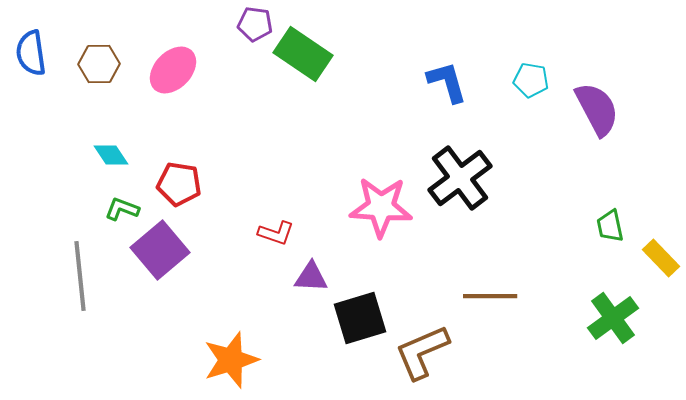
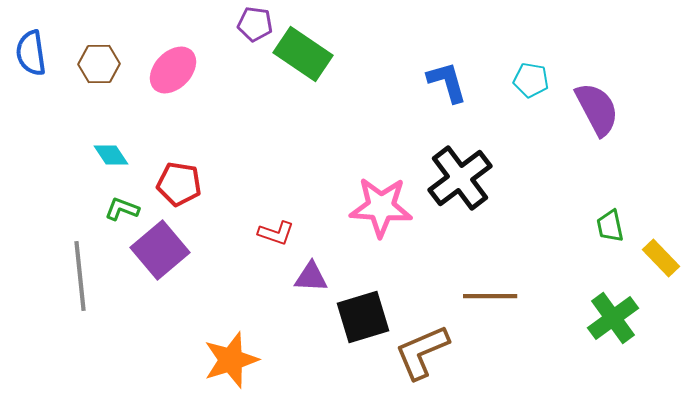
black square: moved 3 px right, 1 px up
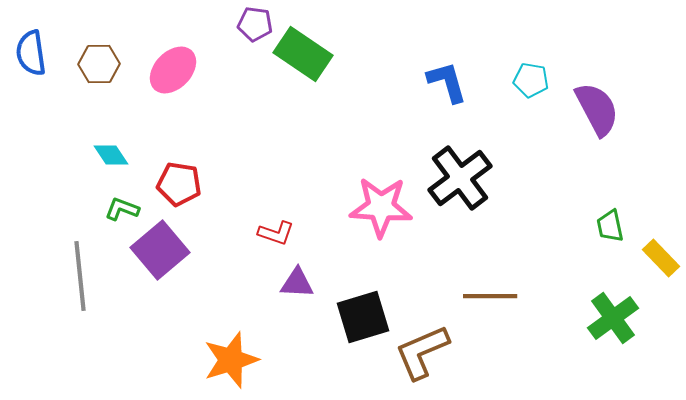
purple triangle: moved 14 px left, 6 px down
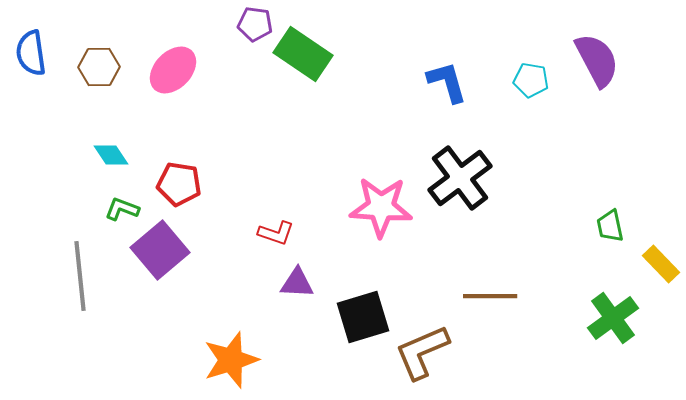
brown hexagon: moved 3 px down
purple semicircle: moved 49 px up
yellow rectangle: moved 6 px down
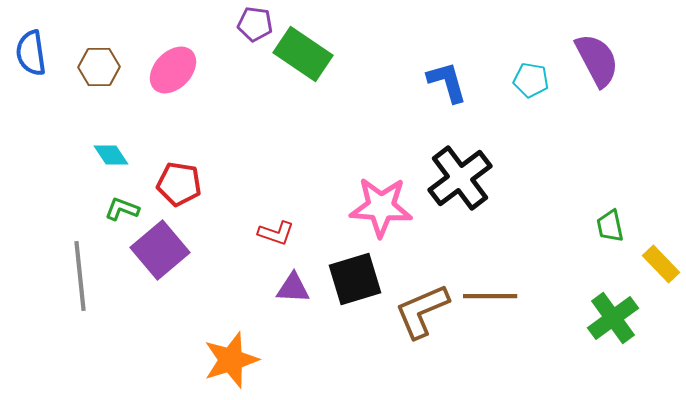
purple triangle: moved 4 px left, 5 px down
black square: moved 8 px left, 38 px up
brown L-shape: moved 41 px up
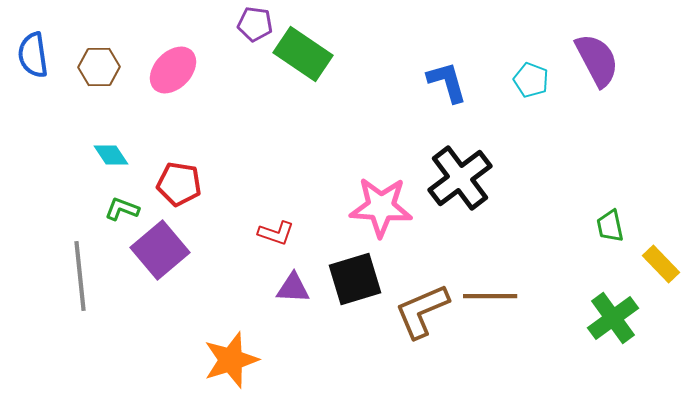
blue semicircle: moved 2 px right, 2 px down
cyan pentagon: rotated 12 degrees clockwise
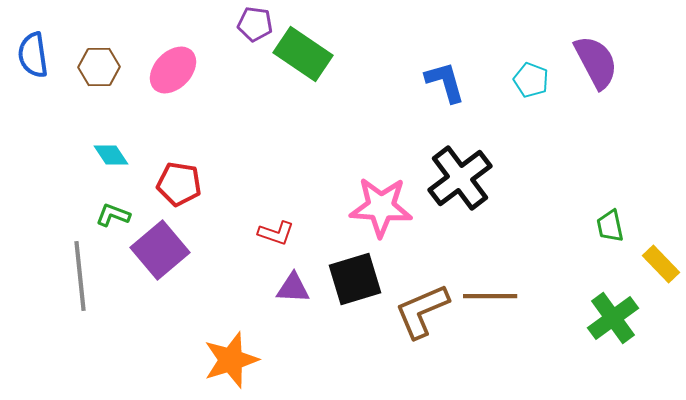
purple semicircle: moved 1 px left, 2 px down
blue L-shape: moved 2 px left
green L-shape: moved 9 px left, 6 px down
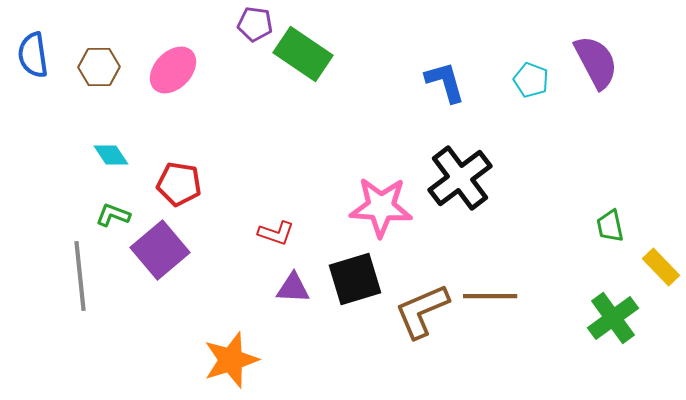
yellow rectangle: moved 3 px down
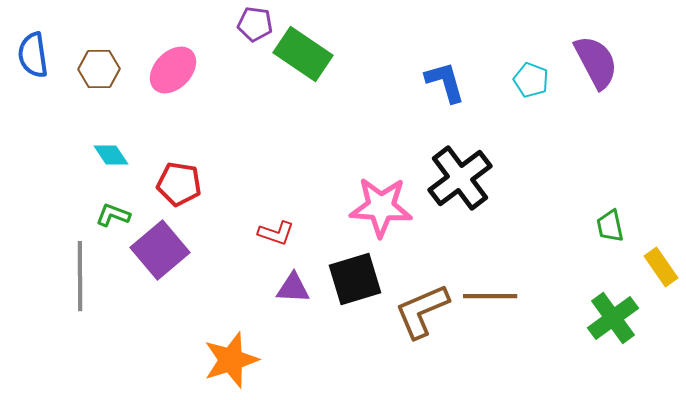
brown hexagon: moved 2 px down
yellow rectangle: rotated 9 degrees clockwise
gray line: rotated 6 degrees clockwise
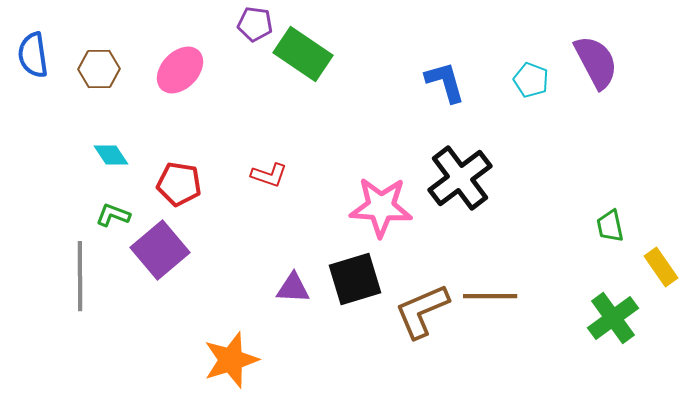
pink ellipse: moved 7 px right
red L-shape: moved 7 px left, 58 px up
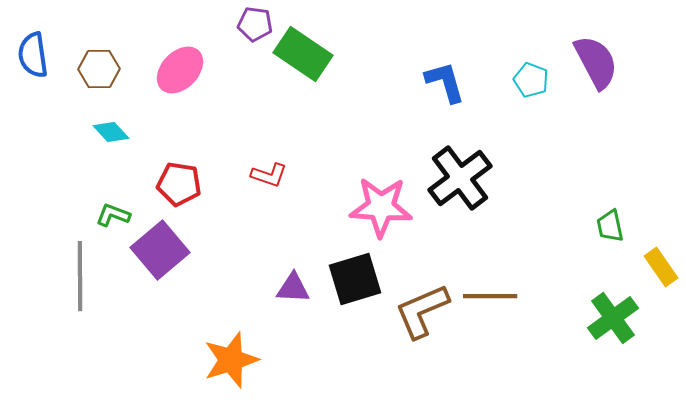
cyan diamond: moved 23 px up; rotated 9 degrees counterclockwise
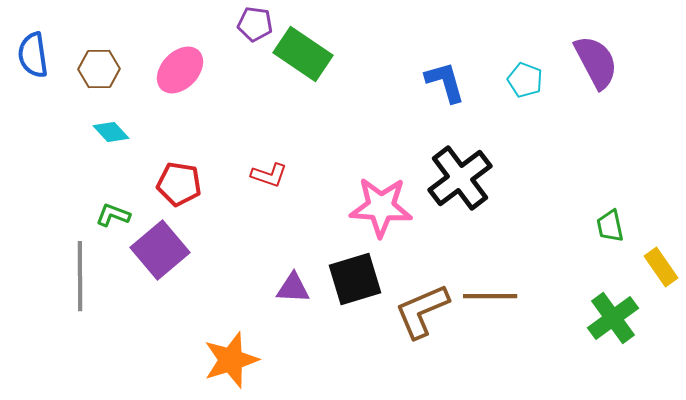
cyan pentagon: moved 6 px left
